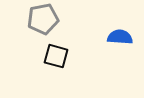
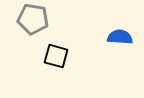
gray pentagon: moved 10 px left; rotated 20 degrees clockwise
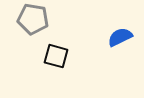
blue semicircle: rotated 30 degrees counterclockwise
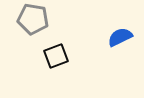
black square: rotated 35 degrees counterclockwise
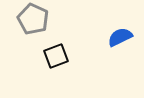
gray pentagon: rotated 16 degrees clockwise
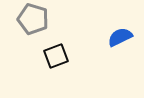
gray pentagon: rotated 8 degrees counterclockwise
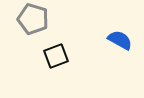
blue semicircle: moved 3 px down; rotated 55 degrees clockwise
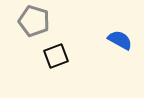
gray pentagon: moved 1 px right, 2 px down
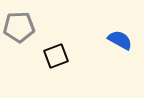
gray pentagon: moved 15 px left, 6 px down; rotated 20 degrees counterclockwise
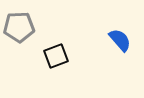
blue semicircle: rotated 20 degrees clockwise
